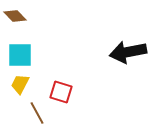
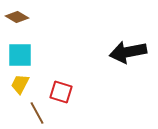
brown diamond: moved 2 px right, 1 px down; rotated 15 degrees counterclockwise
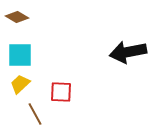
yellow trapezoid: rotated 20 degrees clockwise
red square: rotated 15 degrees counterclockwise
brown line: moved 2 px left, 1 px down
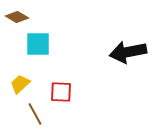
cyan square: moved 18 px right, 11 px up
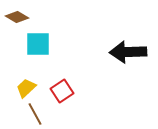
black arrow: rotated 9 degrees clockwise
yellow trapezoid: moved 6 px right, 4 px down
red square: moved 1 px right, 1 px up; rotated 35 degrees counterclockwise
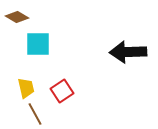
yellow trapezoid: rotated 120 degrees clockwise
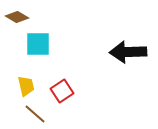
yellow trapezoid: moved 2 px up
brown line: rotated 20 degrees counterclockwise
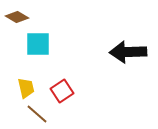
yellow trapezoid: moved 2 px down
brown line: moved 2 px right
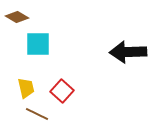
red square: rotated 15 degrees counterclockwise
brown line: rotated 15 degrees counterclockwise
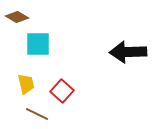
yellow trapezoid: moved 4 px up
